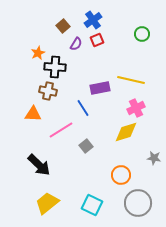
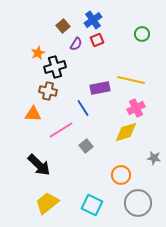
black cross: rotated 20 degrees counterclockwise
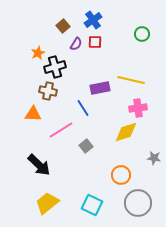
red square: moved 2 px left, 2 px down; rotated 24 degrees clockwise
pink cross: moved 2 px right; rotated 18 degrees clockwise
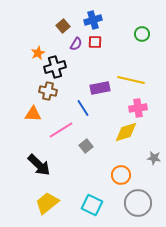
blue cross: rotated 18 degrees clockwise
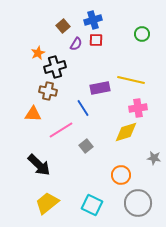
red square: moved 1 px right, 2 px up
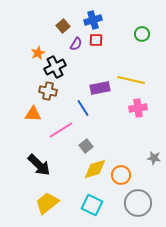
black cross: rotated 10 degrees counterclockwise
yellow diamond: moved 31 px left, 37 px down
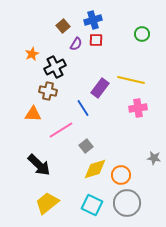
orange star: moved 6 px left, 1 px down
purple rectangle: rotated 42 degrees counterclockwise
gray circle: moved 11 px left
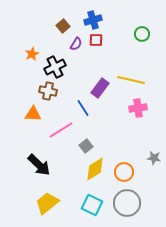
yellow diamond: rotated 15 degrees counterclockwise
orange circle: moved 3 px right, 3 px up
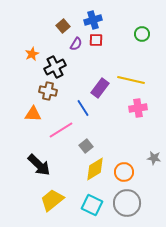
yellow trapezoid: moved 5 px right, 3 px up
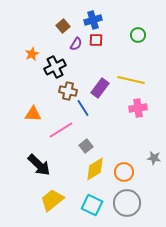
green circle: moved 4 px left, 1 px down
brown cross: moved 20 px right
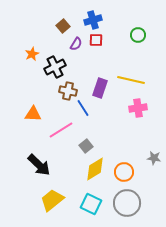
purple rectangle: rotated 18 degrees counterclockwise
cyan square: moved 1 px left, 1 px up
